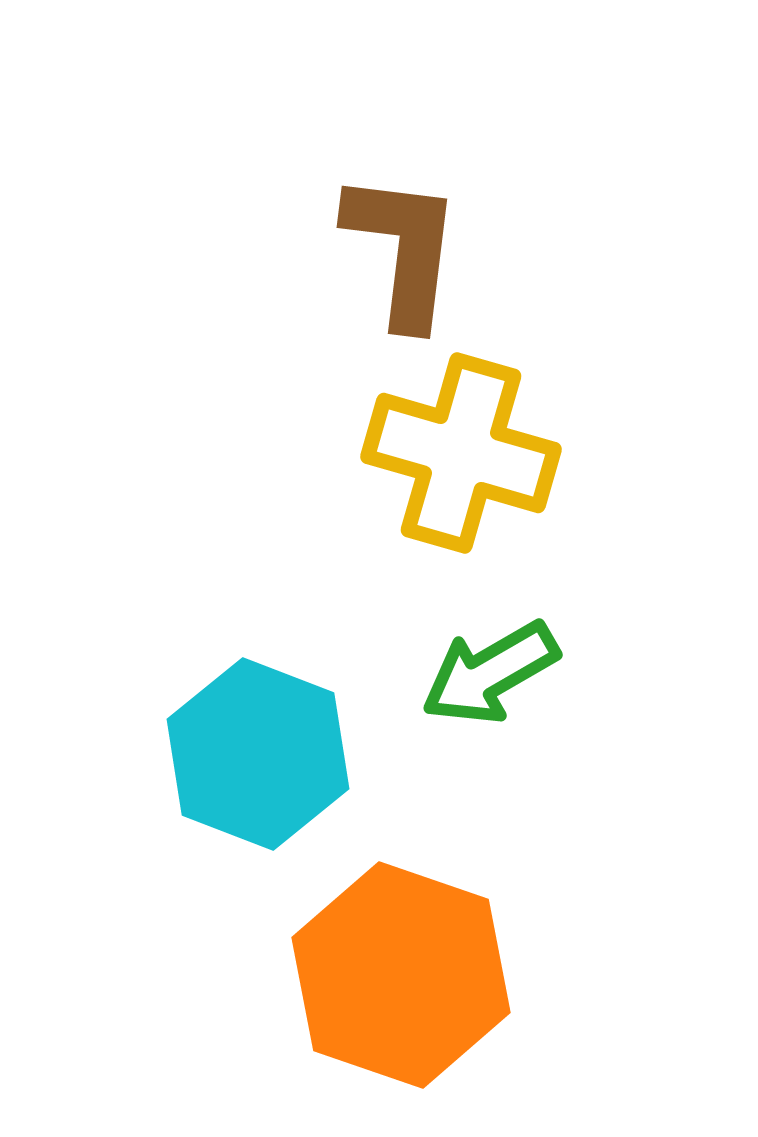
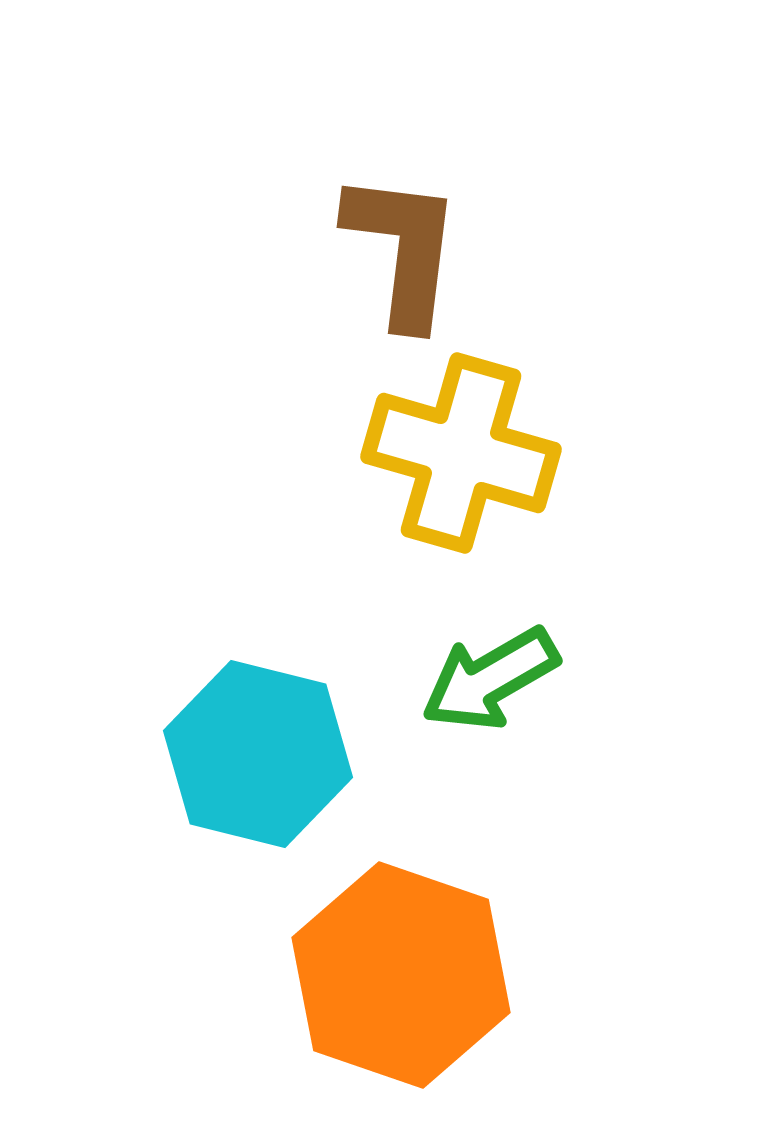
green arrow: moved 6 px down
cyan hexagon: rotated 7 degrees counterclockwise
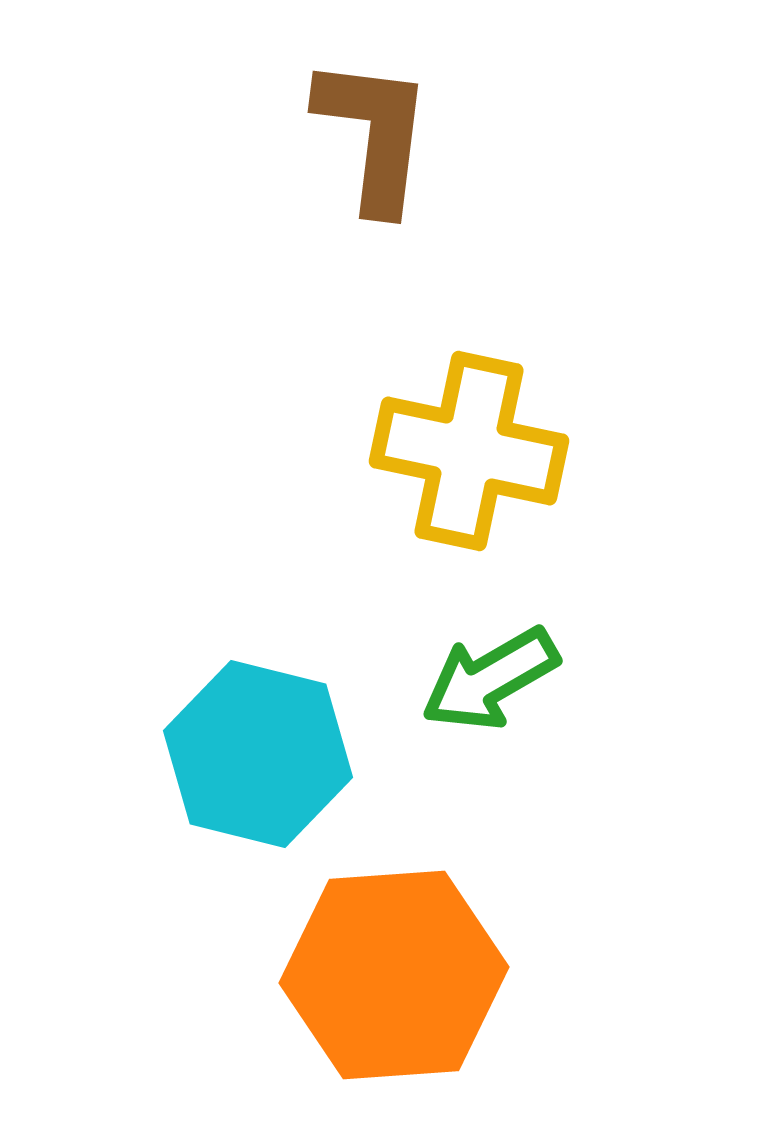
brown L-shape: moved 29 px left, 115 px up
yellow cross: moved 8 px right, 2 px up; rotated 4 degrees counterclockwise
orange hexagon: moved 7 px left; rotated 23 degrees counterclockwise
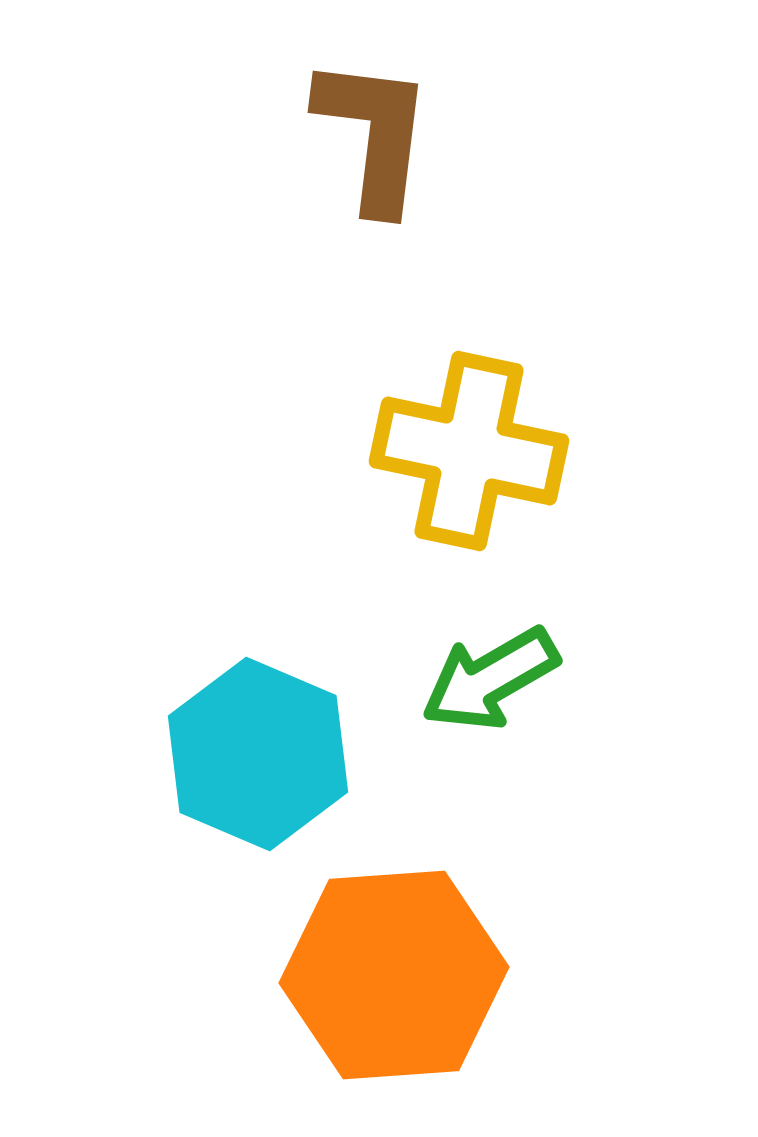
cyan hexagon: rotated 9 degrees clockwise
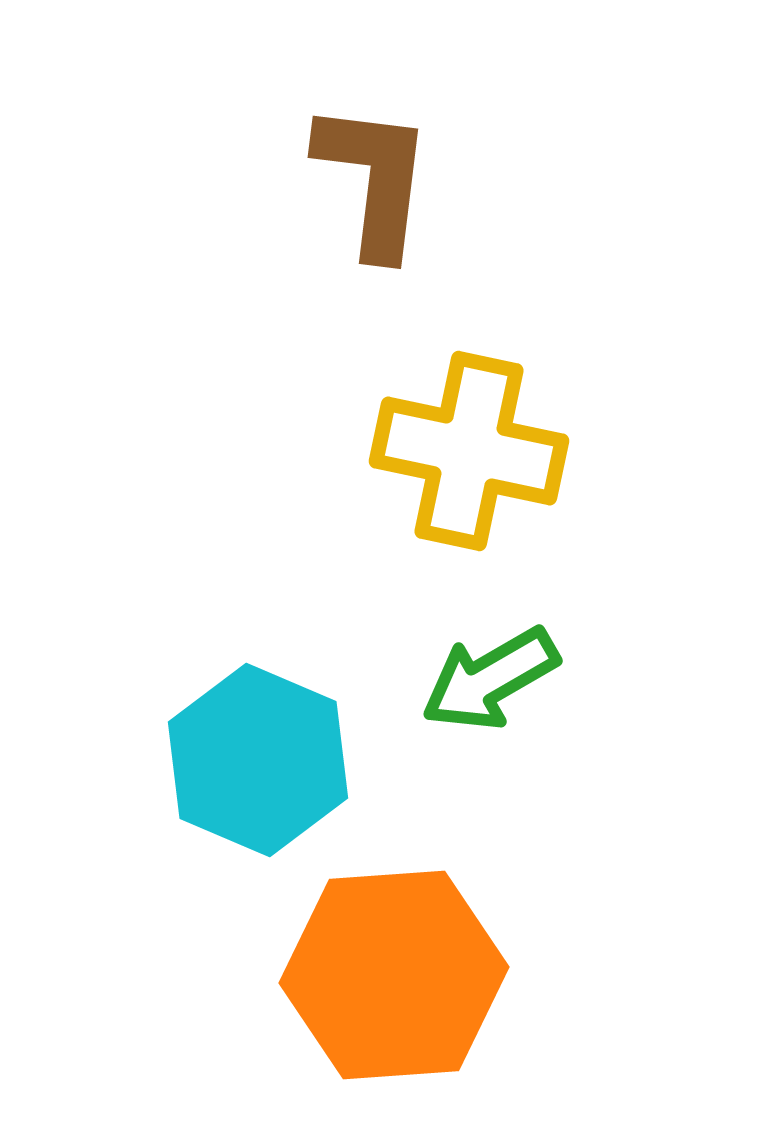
brown L-shape: moved 45 px down
cyan hexagon: moved 6 px down
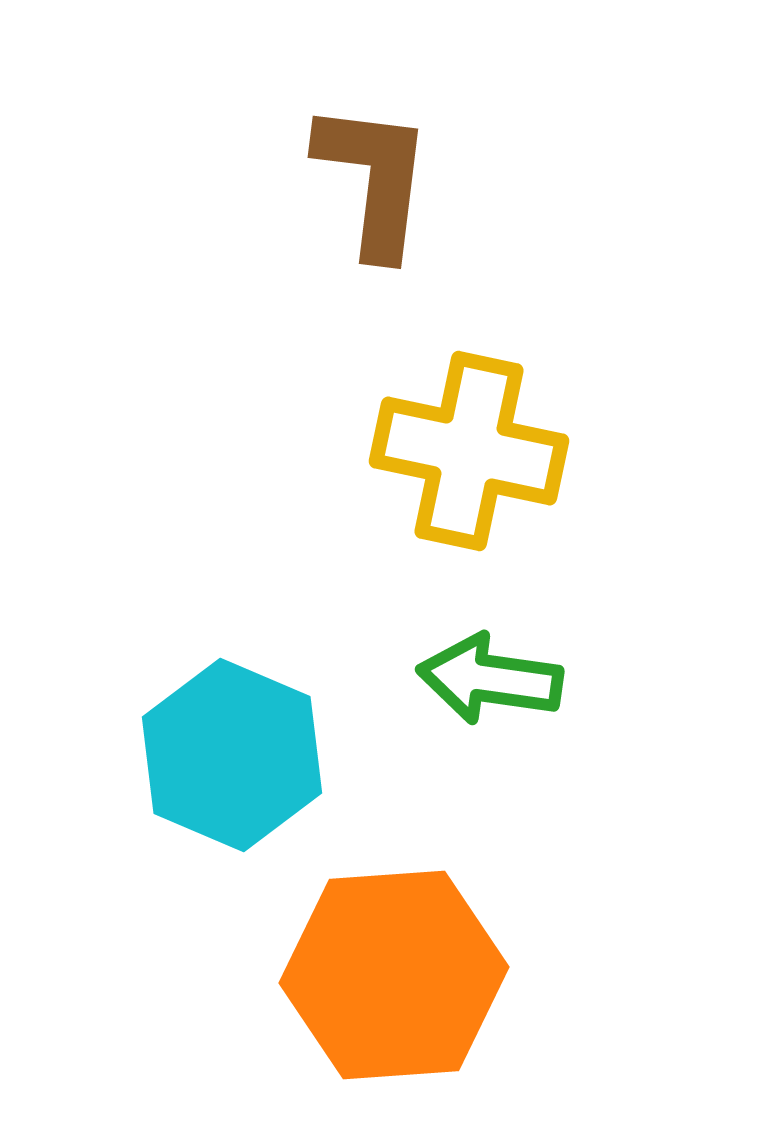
green arrow: rotated 38 degrees clockwise
cyan hexagon: moved 26 px left, 5 px up
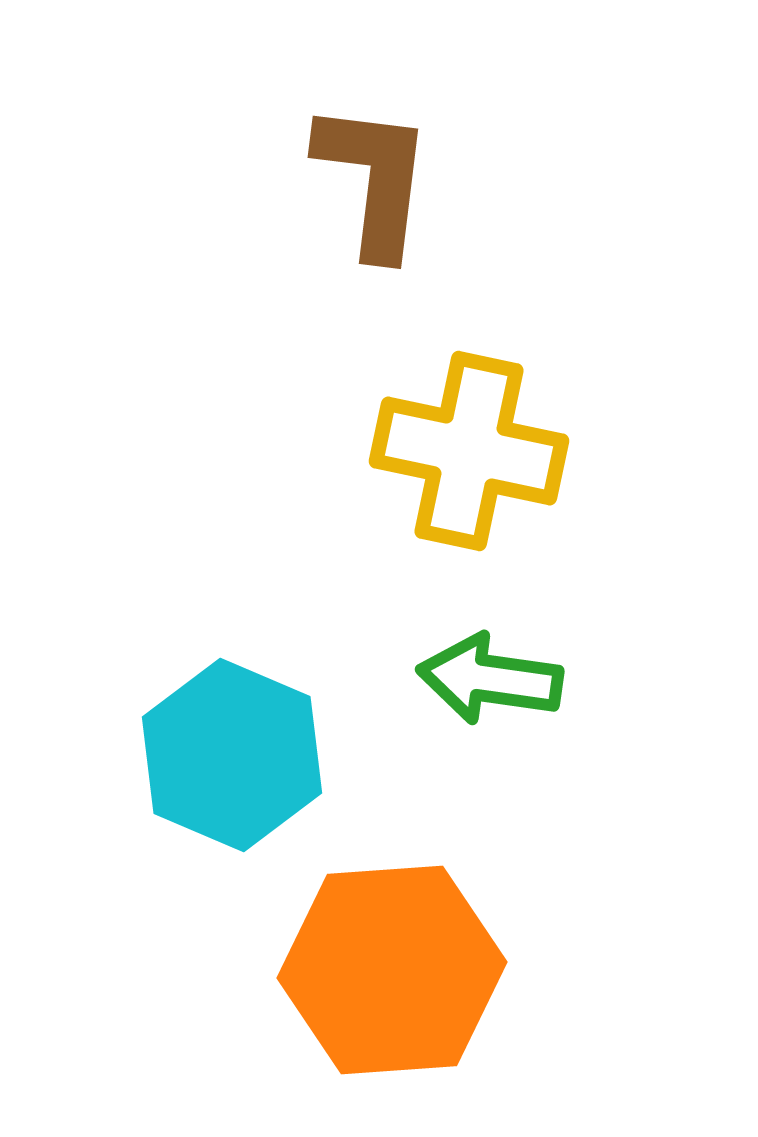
orange hexagon: moved 2 px left, 5 px up
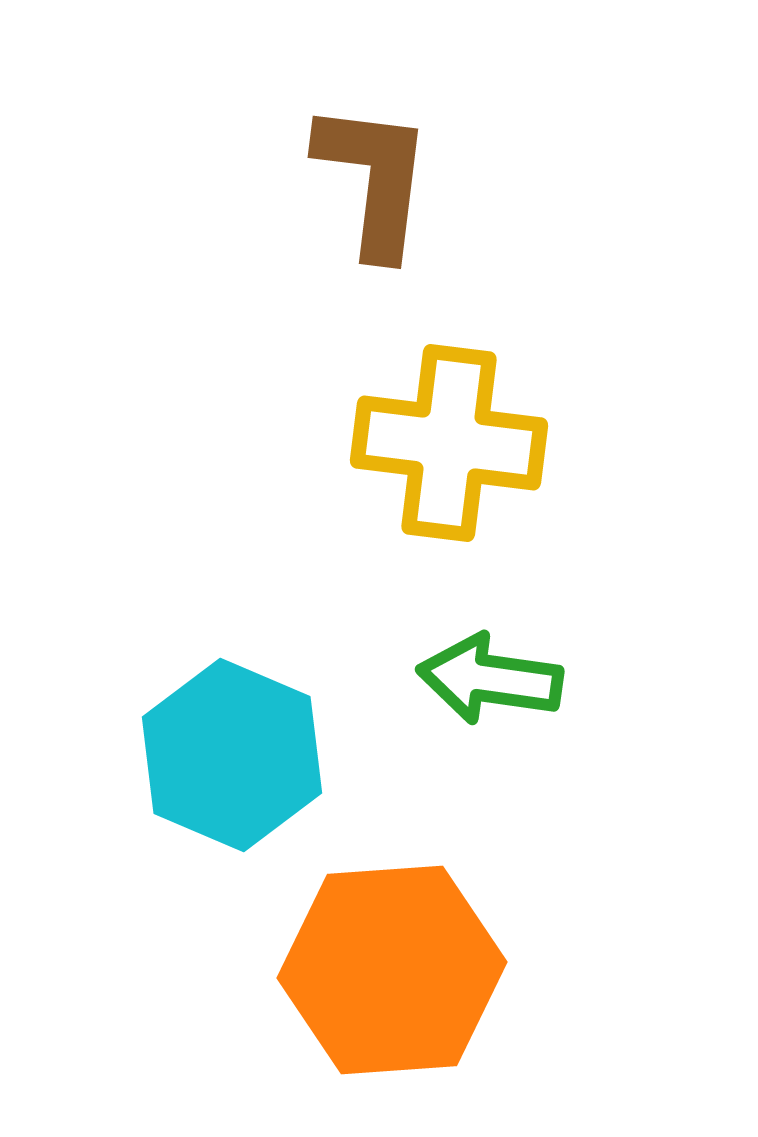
yellow cross: moved 20 px left, 8 px up; rotated 5 degrees counterclockwise
